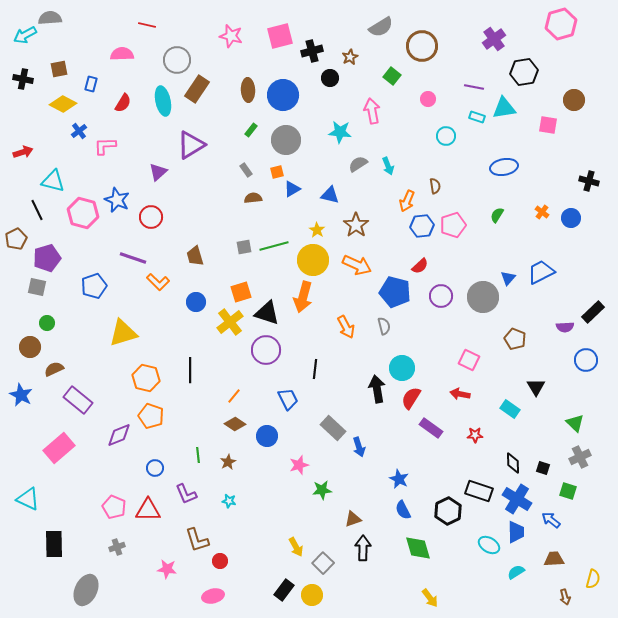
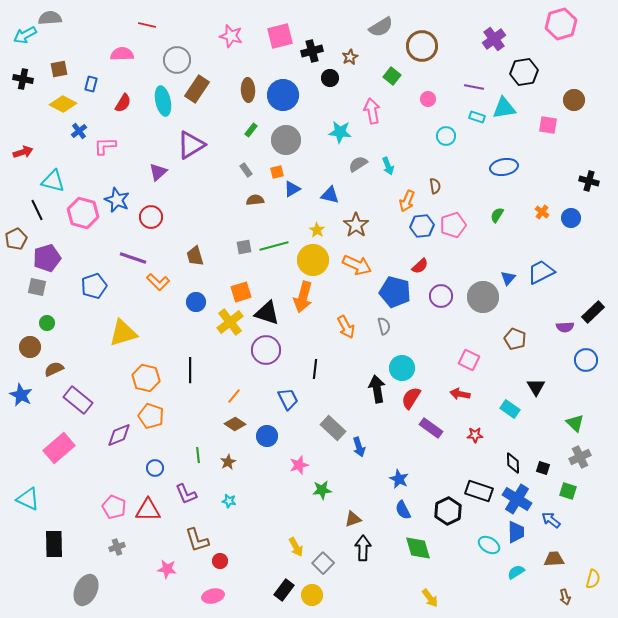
brown semicircle at (253, 198): moved 2 px right, 2 px down
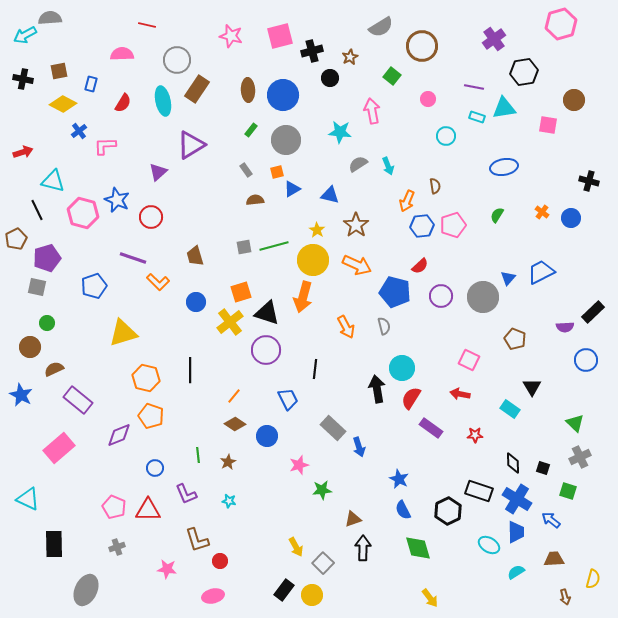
brown square at (59, 69): moved 2 px down
black triangle at (536, 387): moved 4 px left
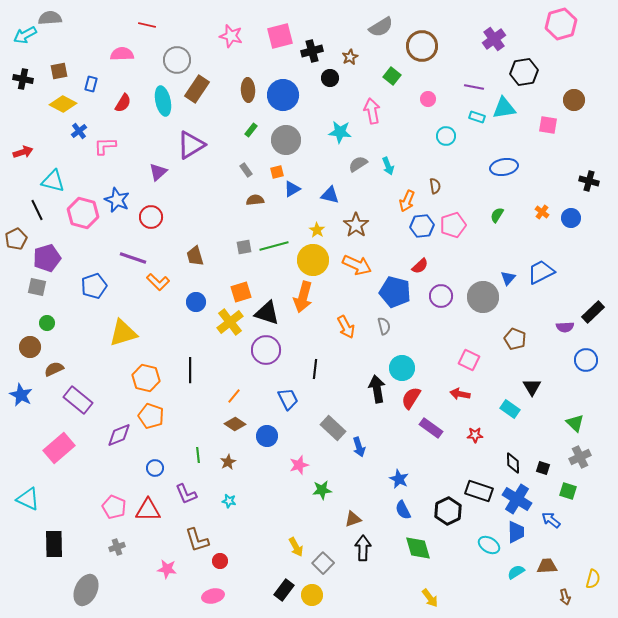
brown trapezoid at (554, 559): moved 7 px left, 7 px down
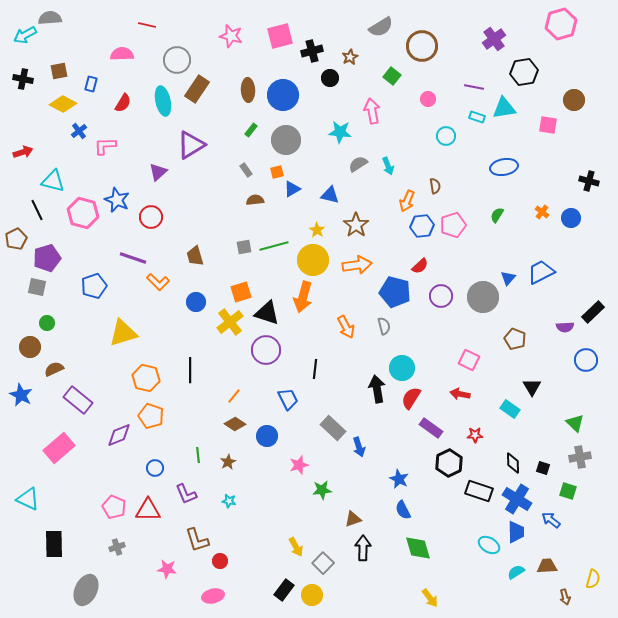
orange arrow at (357, 265): rotated 32 degrees counterclockwise
gray cross at (580, 457): rotated 15 degrees clockwise
black hexagon at (448, 511): moved 1 px right, 48 px up
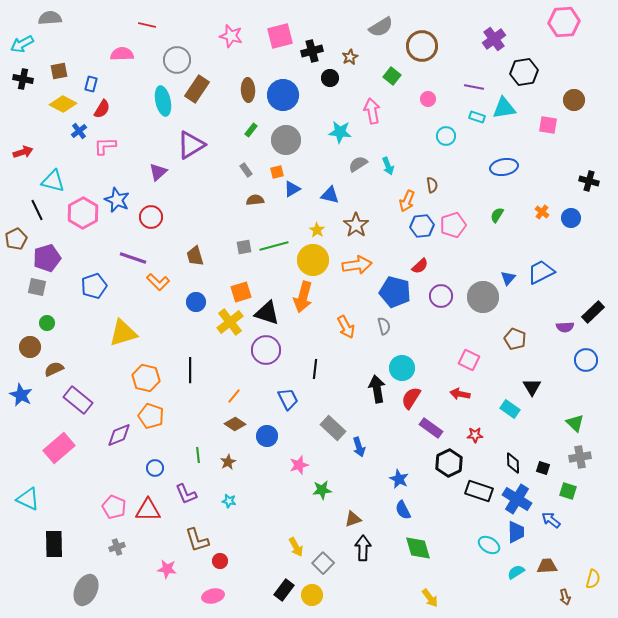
pink hexagon at (561, 24): moved 3 px right, 2 px up; rotated 12 degrees clockwise
cyan arrow at (25, 35): moved 3 px left, 9 px down
red semicircle at (123, 103): moved 21 px left, 6 px down
brown semicircle at (435, 186): moved 3 px left, 1 px up
pink hexagon at (83, 213): rotated 16 degrees clockwise
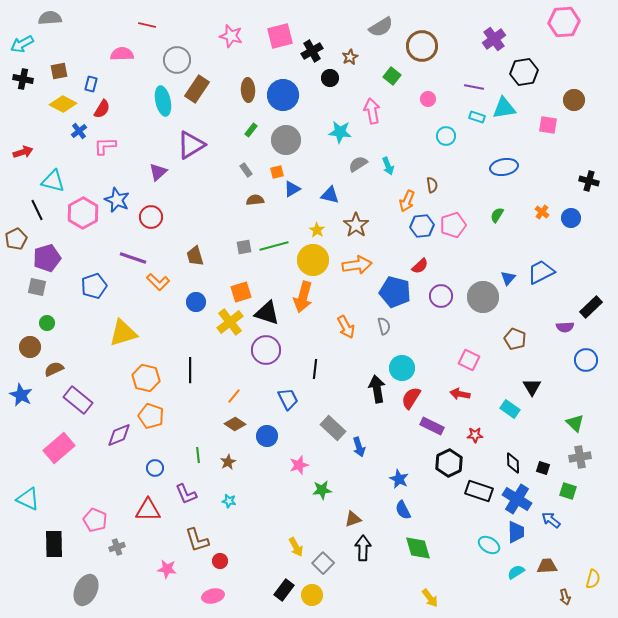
black cross at (312, 51): rotated 15 degrees counterclockwise
black rectangle at (593, 312): moved 2 px left, 5 px up
purple rectangle at (431, 428): moved 1 px right, 2 px up; rotated 10 degrees counterclockwise
pink pentagon at (114, 507): moved 19 px left, 13 px down
